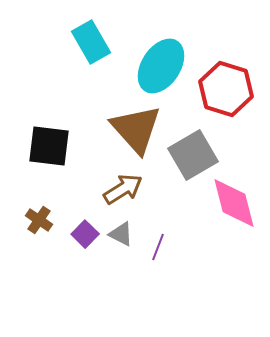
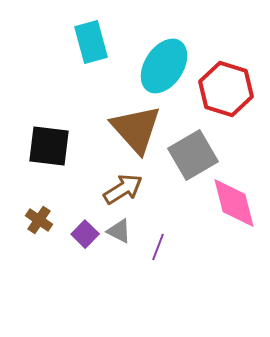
cyan rectangle: rotated 15 degrees clockwise
cyan ellipse: moved 3 px right
gray triangle: moved 2 px left, 3 px up
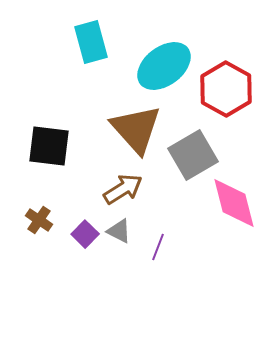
cyan ellipse: rotated 20 degrees clockwise
red hexagon: rotated 12 degrees clockwise
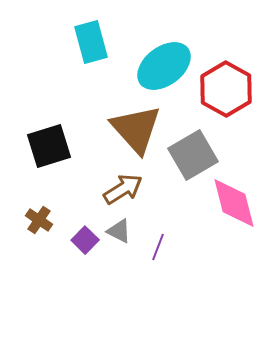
black square: rotated 24 degrees counterclockwise
purple square: moved 6 px down
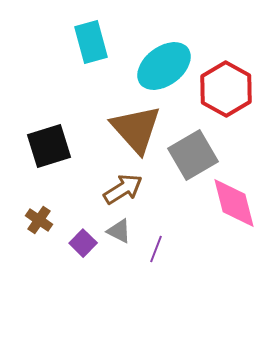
purple square: moved 2 px left, 3 px down
purple line: moved 2 px left, 2 px down
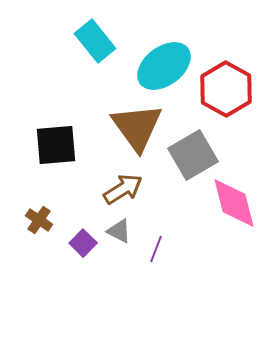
cyan rectangle: moved 4 px right, 1 px up; rotated 24 degrees counterclockwise
brown triangle: moved 1 px right, 2 px up; rotated 6 degrees clockwise
black square: moved 7 px right, 1 px up; rotated 12 degrees clockwise
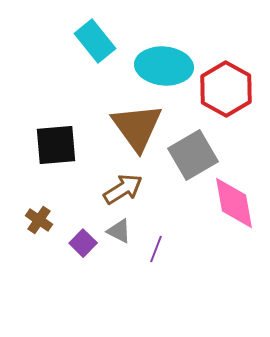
cyan ellipse: rotated 42 degrees clockwise
pink diamond: rotated 4 degrees clockwise
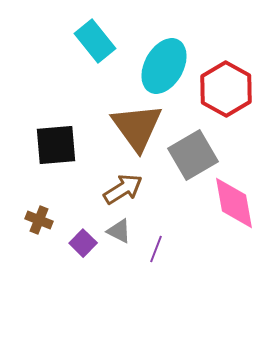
cyan ellipse: rotated 66 degrees counterclockwise
brown cross: rotated 12 degrees counterclockwise
